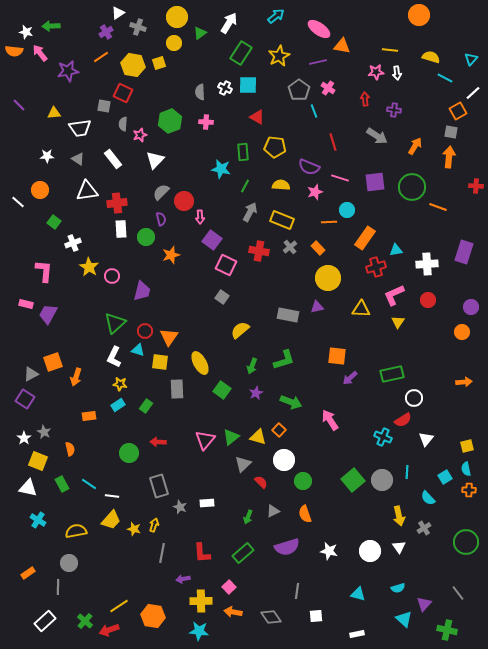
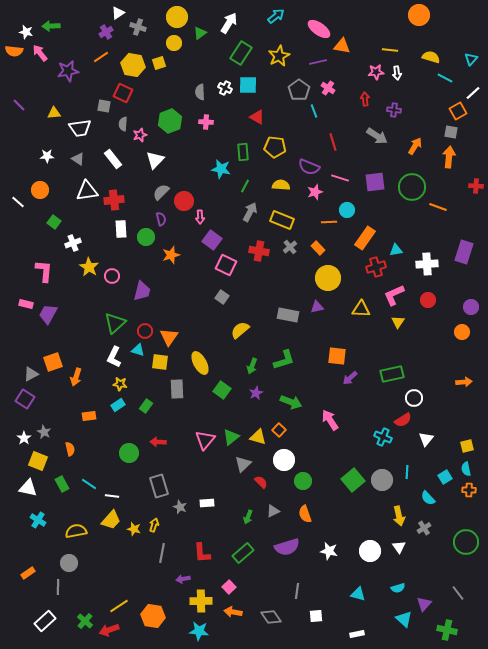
red cross at (117, 203): moved 3 px left, 3 px up
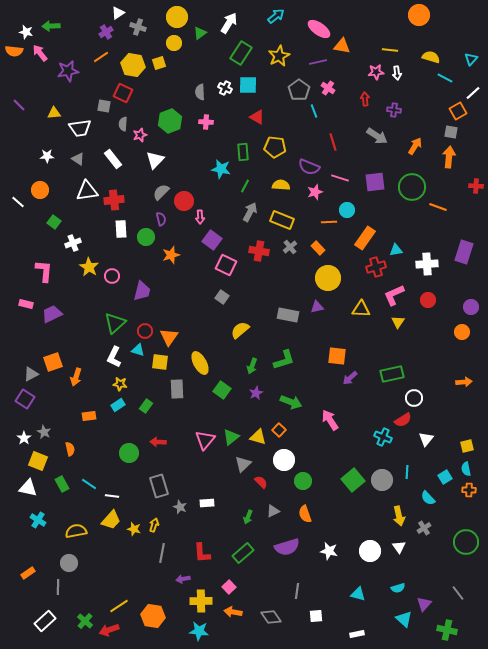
purple trapezoid at (48, 314): moved 4 px right; rotated 35 degrees clockwise
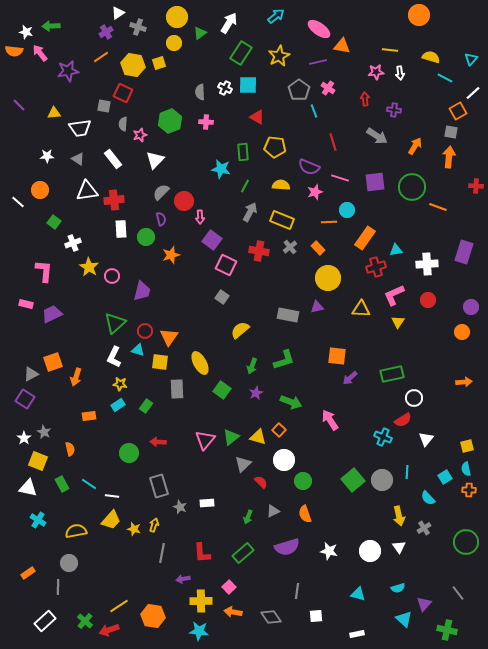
white arrow at (397, 73): moved 3 px right
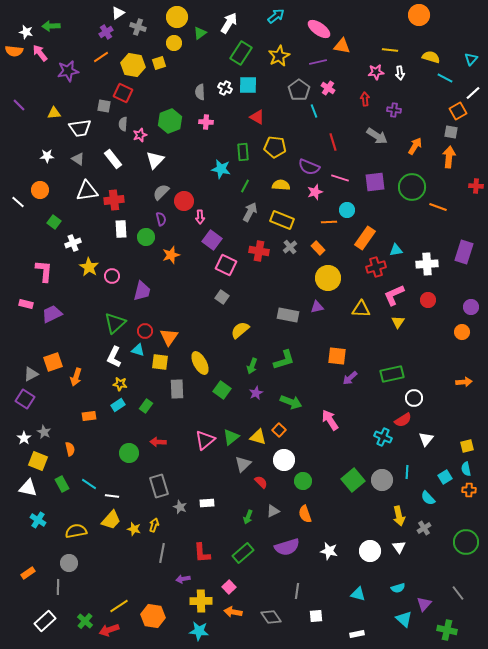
pink triangle at (205, 440): rotated 10 degrees clockwise
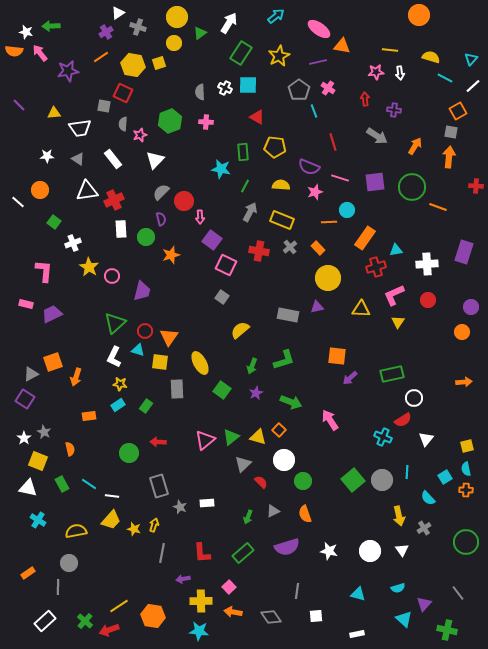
white line at (473, 93): moved 7 px up
red cross at (114, 200): rotated 18 degrees counterclockwise
orange cross at (469, 490): moved 3 px left
white triangle at (399, 547): moved 3 px right, 3 px down
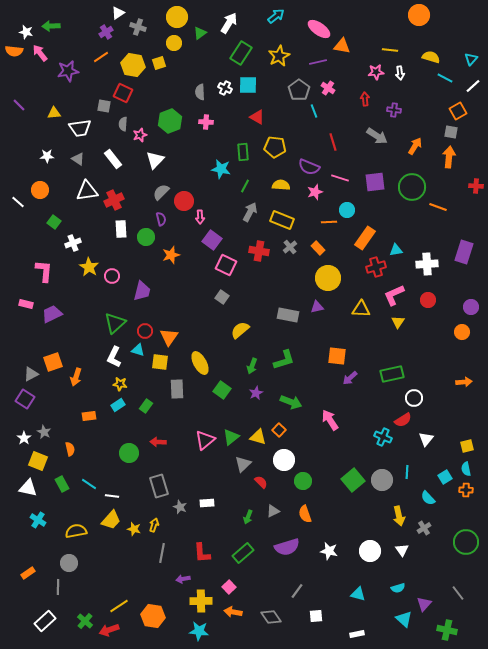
gray line at (297, 591): rotated 28 degrees clockwise
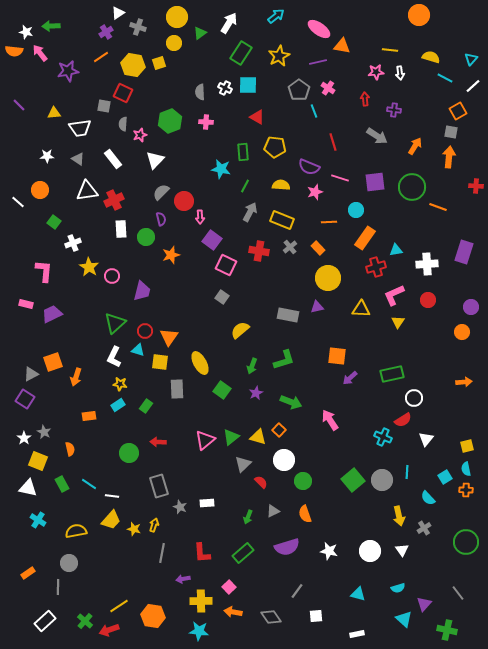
cyan circle at (347, 210): moved 9 px right
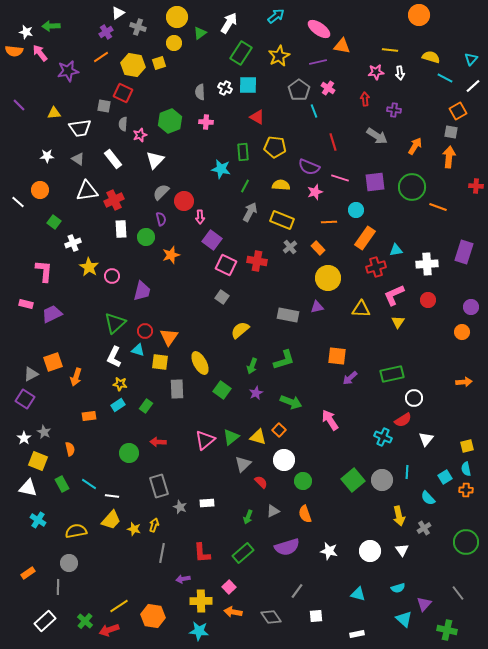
red cross at (259, 251): moved 2 px left, 10 px down
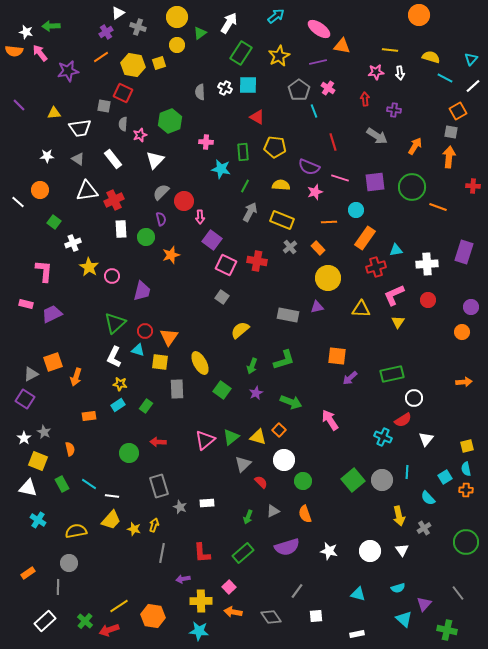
yellow circle at (174, 43): moved 3 px right, 2 px down
pink cross at (206, 122): moved 20 px down
red cross at (476, 186): moved 3 px left
